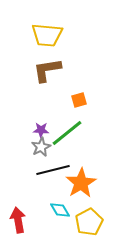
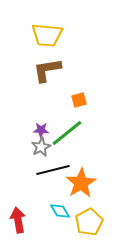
cyan diamond: moved 1 px down
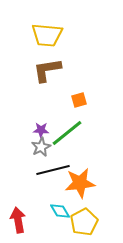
orange star: moved 1 px left; rotated 24 degrees clockwise
yellow pentagon: moved 5 px left
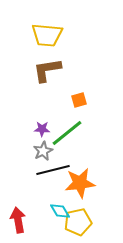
purple star: moved 1 px right, 1 px up
gray star: moved 2 px right, 4 px down
yellow pentagon: moved 6 px left; rotated 16 degrees clockwise
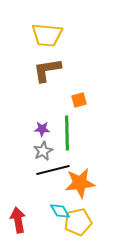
green line: rotated 52 degrees counterclockwise
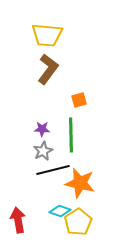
brown L-shape: moved 1 px right, 1 px up; rotated 136 degrees clockwise
green line: moved 4 px right, 2 px down
orange star: rotated 20 degrees clockwise
cyan diamond: rotated 40 degrees counterclockwise
yellow pentagon: rotated 20 degrees counterclockwise
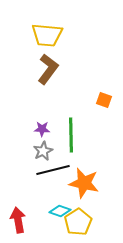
orange square: moved 25 px right; rotated 35 degrees clockwise
orange star: moved 4 px right
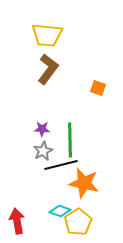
orange square: moved 6 px left, 12 px up
green line: moved 1 px left, 5 px down
black line: moved 8 px right, 5 px up
red arrow: moved 1 px left, 1 px down
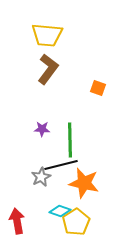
gray star: moved 2 px left, 26 px down
yellow pentagon: moved 2 px left
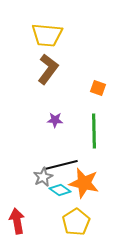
purple star: moved 13 px right, 9 px up
green line: moved 24 px right, 9 px up
gray star: moved 2 px right
cyan diamond: moved 21 px up; rotated 15 degrees clockwise
